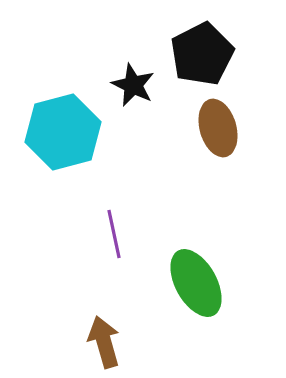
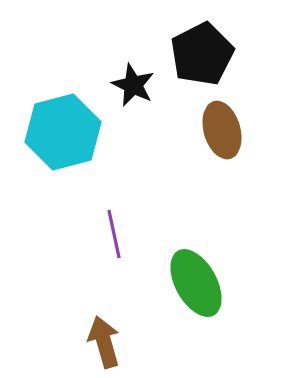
brown ellipse: moved 4 px right, 2 px down
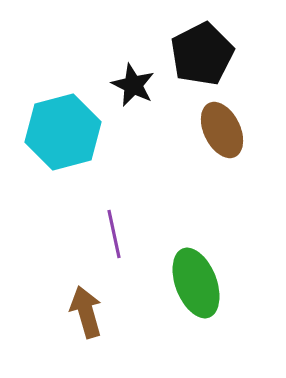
brown ellipse: rotated 10 degrees counterclockwise
green ellipse: rotated 8 degrees clockwise
brown arrow: moved 18 px left, 30 px up
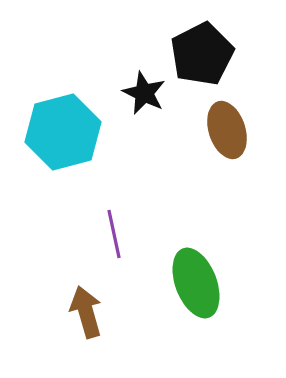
black star: moved 11 px right, 8 px down
brown ellipse: moved 5 px right; rotated 8 degrees clockwise
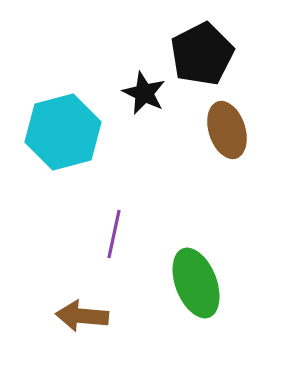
purple line: rotated 24 degrees clockwise
brown arrow: moved 4 px left, 4 px down; rotated 69 degrees counterclockwise
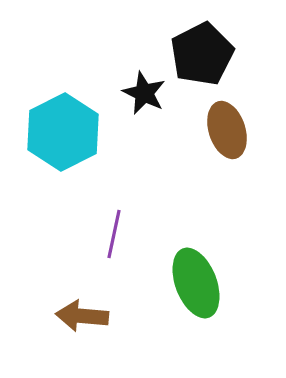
cyan hexagon: rotated 12 degrees counterclockwise
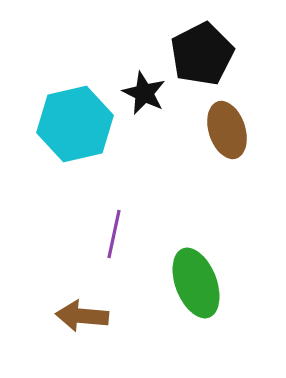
cyan hexagon: moved 12 px right, 8 px up; rotated 14 degrees clockwise
